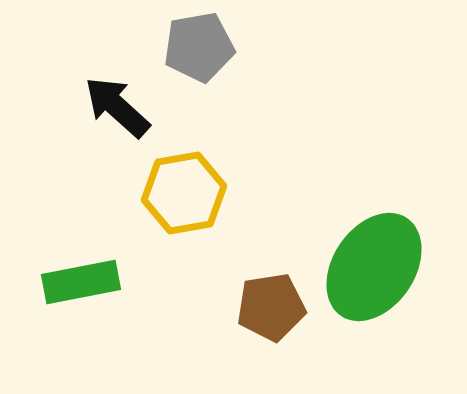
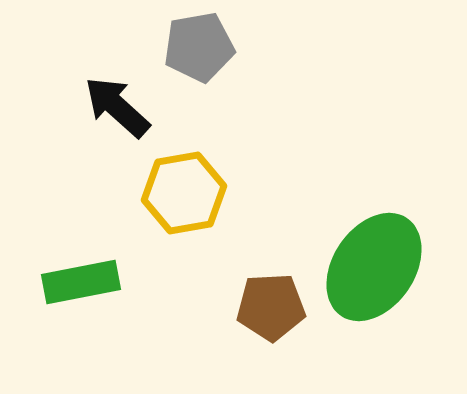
brown pentagon: rotated 6 degrees clockwise
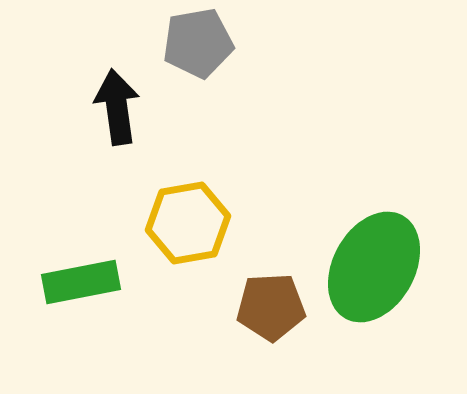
gray pentagon: moved 1 px left, 4 px up
black arrow: rotated 40 degrees clockwise
yellow hexagon: moved 4 px right, 30 px down
green ellipse: rotated 5 degrees counterclockwise
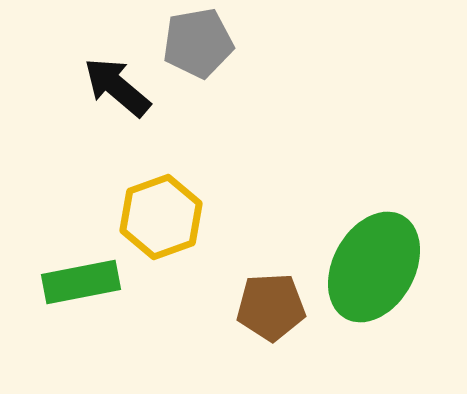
black arrow: moved 20 px up; rotated 42 degrees counterclockwise
yellow hexagon: moved 27 px left, 6 px up; rotated 10 degrees counterclockwise
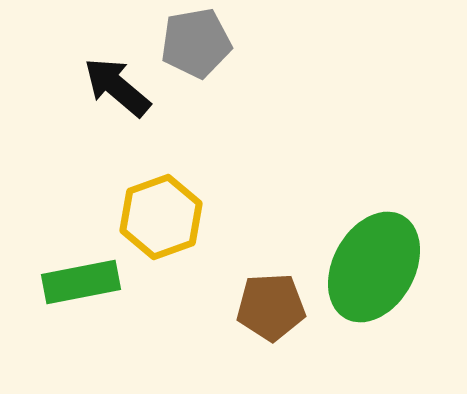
gray pentagon: moved 2 px left
